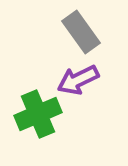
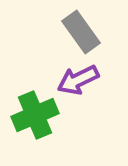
green cross: moved 3 px left, 1 px down
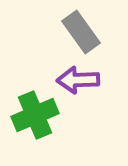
purple arrow: rotated 24 degrees clockwise
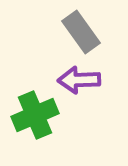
purple arrow: moved 1 px right
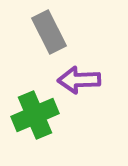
gray rectangle: moved 32 px left; rotated 9 degrees clockwise
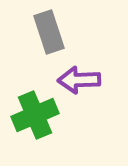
gray rectangle: rotated 9 degrees clockwise
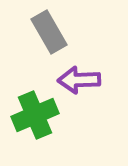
gray rectangle: rotated 12 degrees counterclockwise
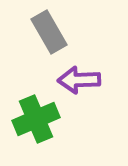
green cross: moved 1 px right, 4 px down
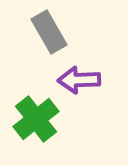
green cross: rotated 15 degrees counterclockwise
